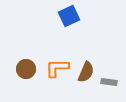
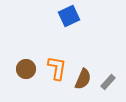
orange L-shape: rotated 100 degrees clockwise
brown semicircle: moved 3 px left, 7 px down
gray rectangle: moved 1 px left; rotated 56 degrees counterclockwise
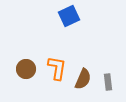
gray rectangle: rotated 49 degrees counterclockwise
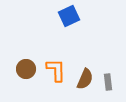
orange L-shape: moved 1 px left, 2 px down; rotated 10 degrees counterclockwise
brown semicircle: moved 2 px right
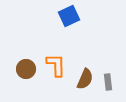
orange L-shape: moved 5 px up
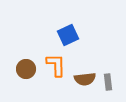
blue square: moved 1 px left, 19 px down
brown semicircle: rotated 60 degrees clockwise
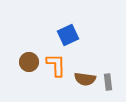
brown circle: moved 3 px right, 7 px up
brown semicircle: rotated 15 degrees clockwise
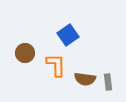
blue square: rotated 10 degrees counterclockwise
brown circle: moved 4 px left, 9 px up
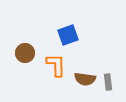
blue square: rotated 15 degrees clockwise
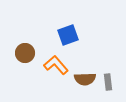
orange L-shape: rotated 40 degrees counterclockwise
brown semicircle: rotated 10 degrees counterclockwise
